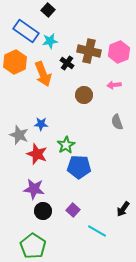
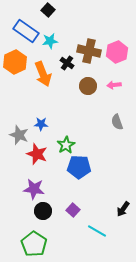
pink hexagon: moved 2 px left
brown circle: moved 4 px right, 9 px up
green pentagon: moved 1 px right, 2 px up
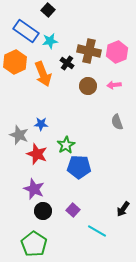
purple star: rotated 15 degrees clockwise
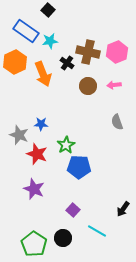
brown cross: moved 1 px left, 1 px down
black circle: moved 20 px right, 27 px down
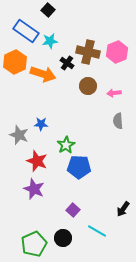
orange arrow: rotated 50 degrees counterclockwise
pink arrow: moved 8 px down
gray semicircle: moved 1 px right, 1 px up; rotated 14 degrees clockwise
red star: moved 7 px down
green pentagon: rotated 15 degrees clockwise
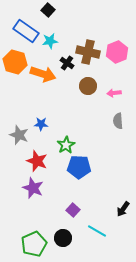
orange hexagon: rotated 20 degrees counterclockwise
purple star: moved 1 px left, 1 px up
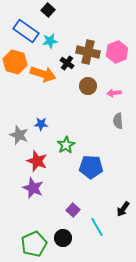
blue pentagon: moved 12 px right
cyan line: moved 4 px up; rotated 30 degrees clockwise
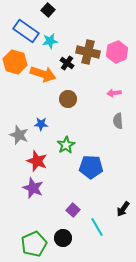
brown circle: moved 20 px left, 13 px down
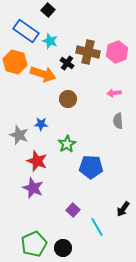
cyan star: rotated 28 degrees clockwise
green star: moved 1 px right, 1 px up
black circle: moved 10 px down
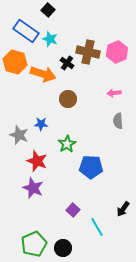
cyan star: moved 2 px up
